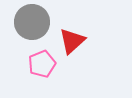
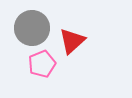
gray circle: moved 6 px down
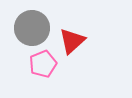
pink pentagon: moved 1 px right
